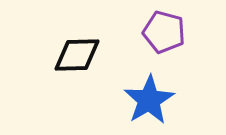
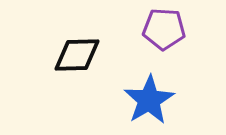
purple pentagon: moved 3 px up; rotated 12 degrees counterclockwise
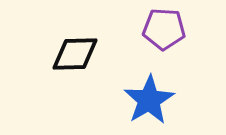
black diamond: moved 2 px left, 1 px up
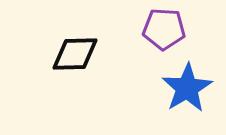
blue star: moved 38 px right, 12 px up
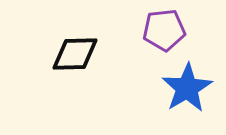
purple pentagon: moved 1 px down; rotated 9 degrees counterclockwise
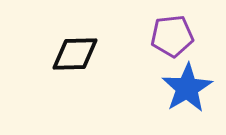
purple pentagon: moved 8 px right, 6 px down
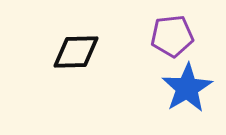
black diamond: moved 1 px right, 2 px up
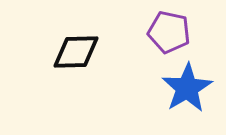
purple pentagon: moved 3 px left, 4 px up; rotated 18 degrees clockwise
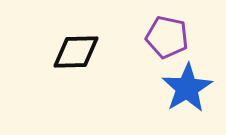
purple pentagon: moved 2 px left, 5 px down
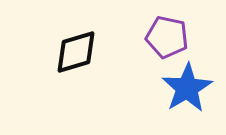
black diamond: rotated 15 degrees counterclockwise
